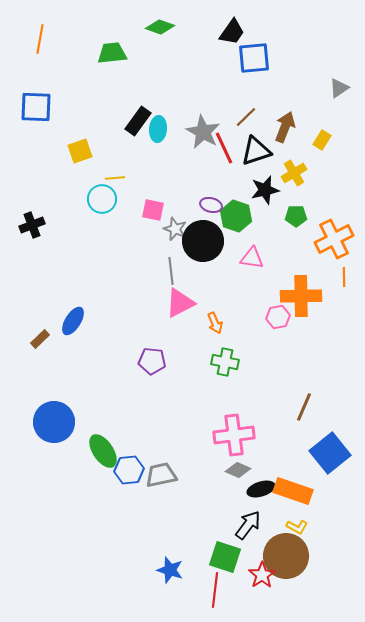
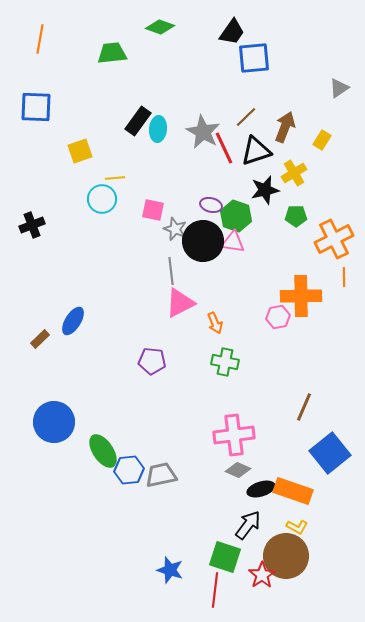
pink triangle at (252, 258): moved 19 px left, 16 px up
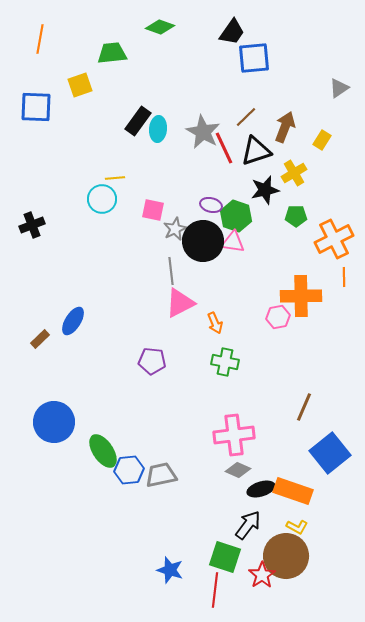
yellow square at (80, 151): moved 66 px up
gray star at (175, 229): rotated 25 degrees clockwise
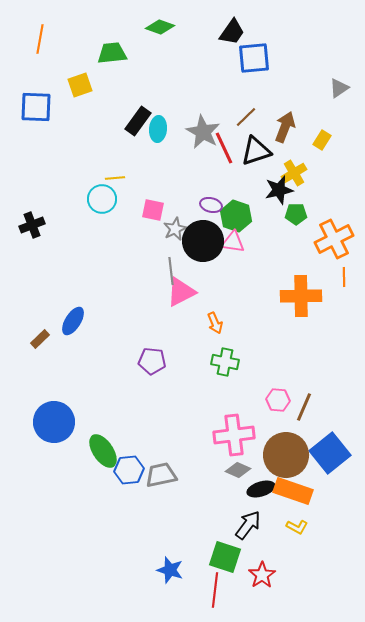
black star at (265, 190): moved 14 px right
green pentagon at (296, 216): moved 2 px up
pink triangle at (180, 303): moved 1 px right, 11 px up
pink hexagon at (278, 317): moved 83 px down; rotated 15 degrees clockwise
brown circle at (286, 556): moved 101 px up
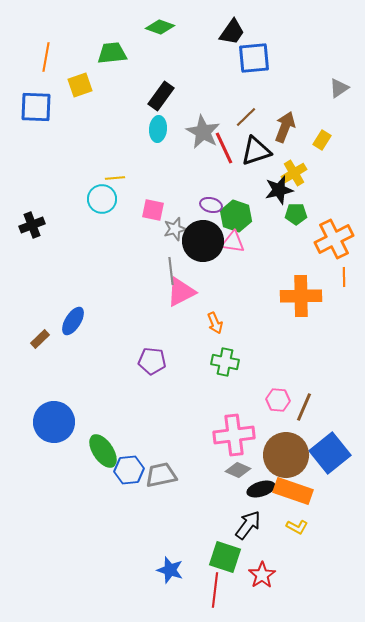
orange line at (40, 39): moved 6 px right, 18 px down
black rectangle at (138, 121): moved 23 px right, 25 px up
gray star at (175, 229): rotated 10 degrees clockwise
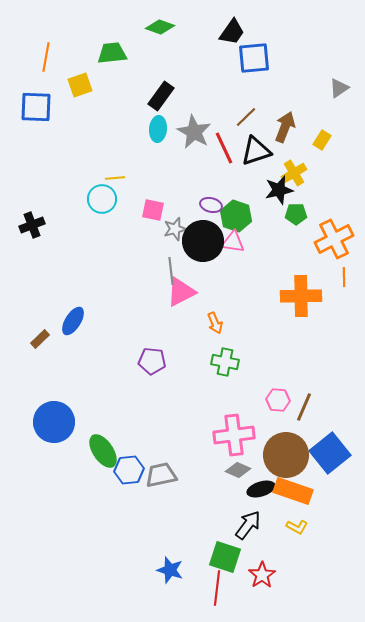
gray star at (203, 132): moved 9 px left
red line at (215, 590): moved 2 px right, 2 px up
